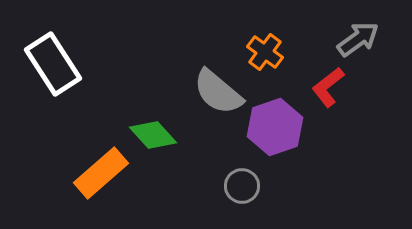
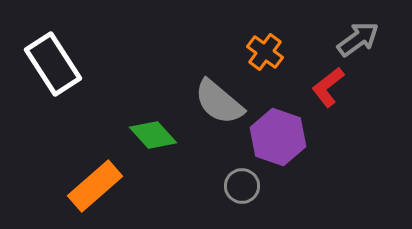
gray semicircle: moved 1 px right, 10 px down
purple hexagon: moved 3 px right, 10 px down; rotated 22 degrees counterclockwise
orange rectangle: moved 6 px left, 13 px down
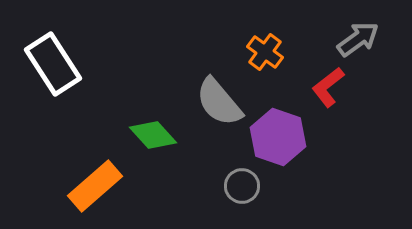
gray semicircle: rotated 10 degrees clockwise
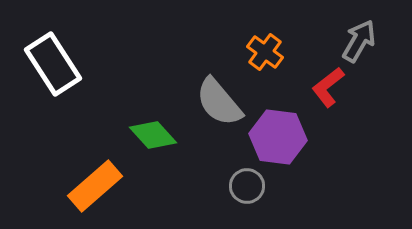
gray arrow: moved 1 px right, 2 px down; rotated 24 degrees counterclockwise
purple hexagon: rotated 12 degrees counterclockwise
gray circle: moved 5 px right
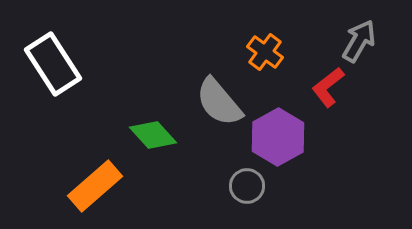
purple hexagon: rotated 24 degrees clockwise
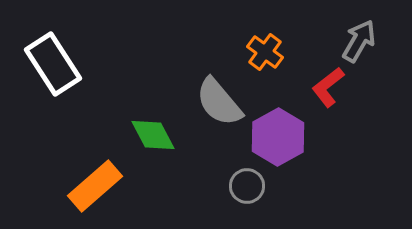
green diamond: rotated 15 degrees clockwise
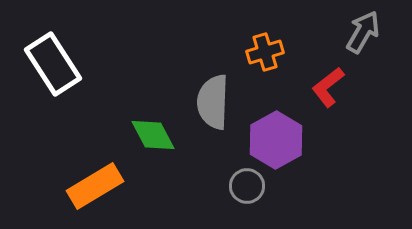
gray arrow: moved 4 px right, 9 px up
orange cross: rotated 36 degrees clockwise
gray semicircle: moved 6 px left; rotated 42 degrees clockwise
purple hexagon: moved 2 px left, 3 px down
orange rectangle: rotated 10 degrees clockwise
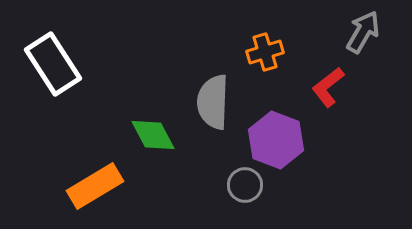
purple hexagon: rotated 10 degrees counterclockwise
gray circle: moved 2 px left, 1 px up
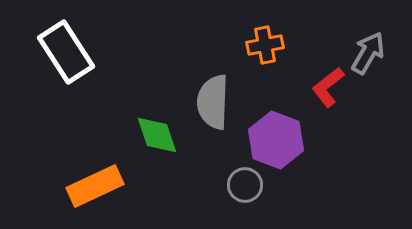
gray arrow: moved 5 px right, 21 px down
orange cross: moved 7 px up; rotated 6 degrees clockwise
white rectangle: moved 13 px right, 12 px up
green diamond: moved 4 px right; rotated 9 degrees clockwise
orange rectangle: rotated 6 degrees clockwise
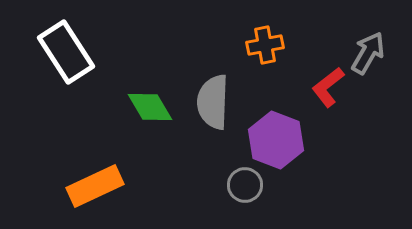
green diamond: moved 7 px left, 28 px up; rotated 12 degrees counterclockwise
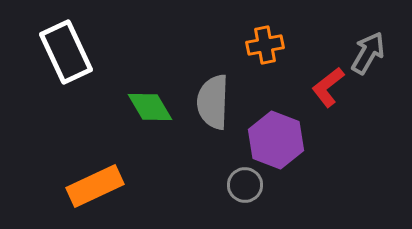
white rectangle: rotated 8 degrees clockwise
